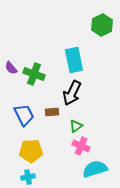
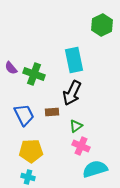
cyan cross: rotated 24 degrees clockwise
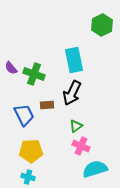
brown rectangle: moved 5 px left, 7 px up
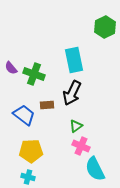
green hexagon: moved 3 px right, 2 px down
blue trapezoid: rotated 25 degrees counterclockwise
cyan semicircle: rotated 100 degrees counterclockwise
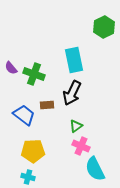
green hexagon: moved 1 px left
yellow pentagon: moved 2 px right
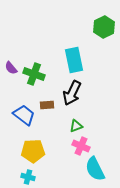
green triangle: rotated 16 degrees clockwise
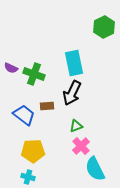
cyan rectangle: moved 3 px down
purple semicircle: rotated 24 degrees counterclockwise
brown rectangle: moved 1 px down
pink cross: rotated 24 degrees clockwise
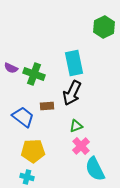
blue trapezoid: moved 1 px left, 2 px down
cyan cross: moved 1 px left
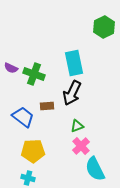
green triangle: moved 1 px right
cyan cross: moved 1 px right, 1 px down
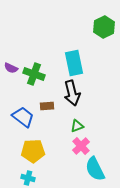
black arrow: rotated 40 degrees counterclockwise
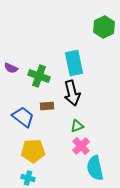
green cross: moved 5 px right, 2 px down
cyan semicircle: moved 1 px up; rotated 15 degrees clockwise
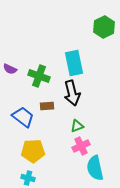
purple semicircle: moved 1 px left, 1 px down
pink cross: rotated 18 degrees clockwise
